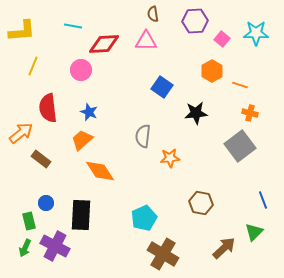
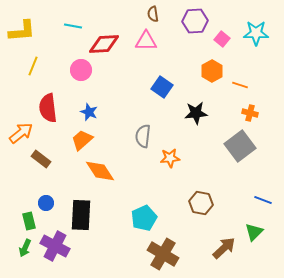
blue line: rotated 48 degrees counterclockwise
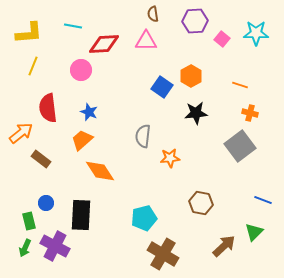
yellow L-shape: moved 7 px right, 2 px down
orange hexagon: moved 21 px left, 5 px down
cyan pentagon: rotated 10 degrees clockwise
brown arrow: moved 2 px up
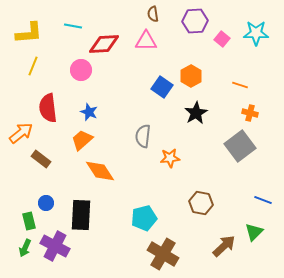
black star: rotated 25 degrees counterclockwise
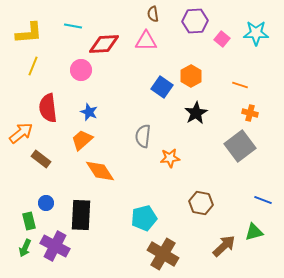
green triangle: rotated 30 degrees clockwise
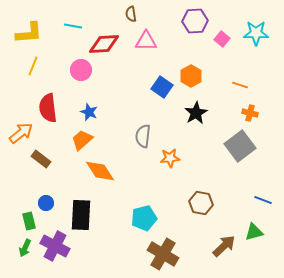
brown semicircle: moved 22 px left
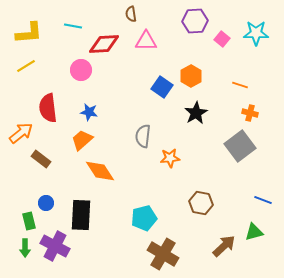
yellow line: moved 7 px left; rotated 36 degrees clockwise
blue star: rotated 12 degrees counterclockwise
green arrow: rotated 24 degrees counterclockwise
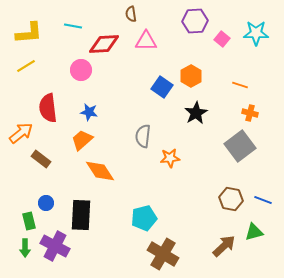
brown hexagon: moved 30 px right, 4 px up
